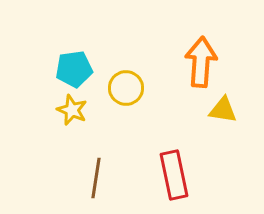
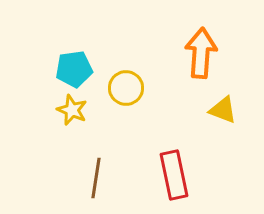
orange arrow: moved 9 px up
yellow triangle: rotated 12 degrees clockwise
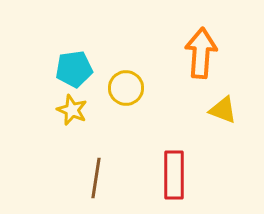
red rectangle: rotated 12 degrees clockwise
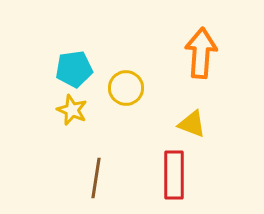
yellow triangle: moved 31 px left, 14 px down
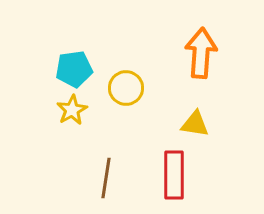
yellow star: rotated 20 degrees clockwise
yellow triangle: moved 3 px right; rotated 12 degrees counterclockwise
brown line: moved 10 px right
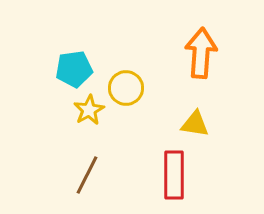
yellow star: moved 17 px right
brown line: moved 19 px left, 3 px up; rotated 18 degrees clockwise
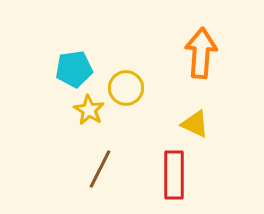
yellow star: rotated 12 degrees counterclockwise
yellow triangle: rotated 16 degrees clockwise
brown line: moved 13 px right, 6 px up
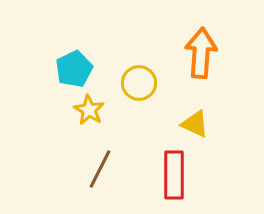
cyan pentagon: rotated 18 degrees counterclockwise
yellow circle: moved 13 px right, 5 px up
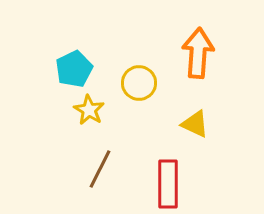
orange arrow: moved 3 px left
red rectangle: moved 6 px left, 9 px down
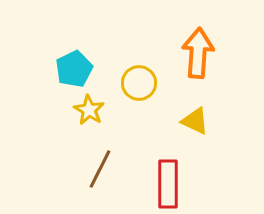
yellow triangle: moved 3 px up
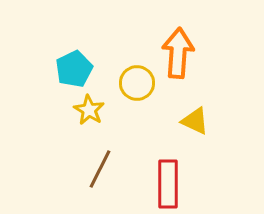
orange arrow: moved 20 px left
yellow circle: moved 2 px left
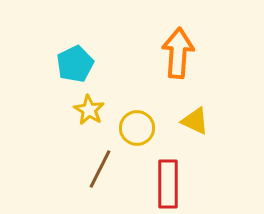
cyan pentagon: moved 1 px right, 5 px up
yellow circle: moved 45 px down
